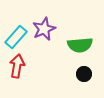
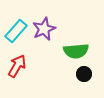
cyan rectangle: moved 6 px up
green semicircle: moved 4 px left, 6 px down
red arrow: rotated 20 degrees clockwise
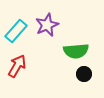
purple star: moved 3 px right, 4 px up
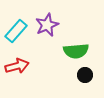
red arrow: rotated 45 degrees clockwise
black circle: moved 1 px right, 1 px down
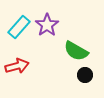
purple star: rotated 10 degrees counterclockwise
cyan rectangle: moved 3 px right, 4 px up
green semicircle: rotated 35 degrees clockwise
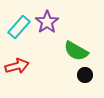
purple star: moved 3 px up
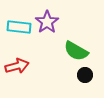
cyan rectangle: rotated 55 degrees clockwise
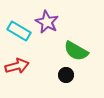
purple star: rotated 10 degrees counterclockwise
cyan rectangle: moved 4 px down; rotated 25 degrees clockwise
black circle: moved 19 px left
